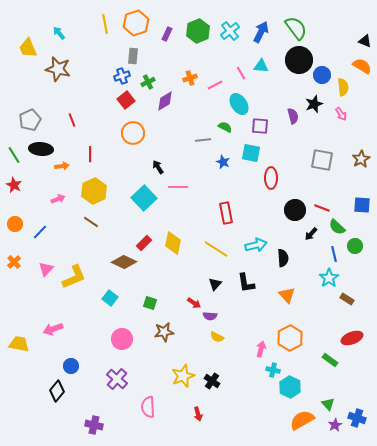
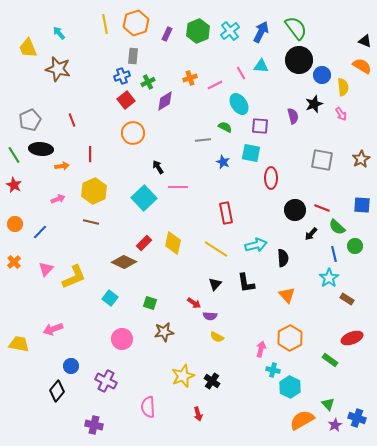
brown line at (91, 222): rotated 21 degrees counterclockwise
purple cross at (117, 379): moved 11 px left, 2 px down; rotated 15 degrees counterclockwise
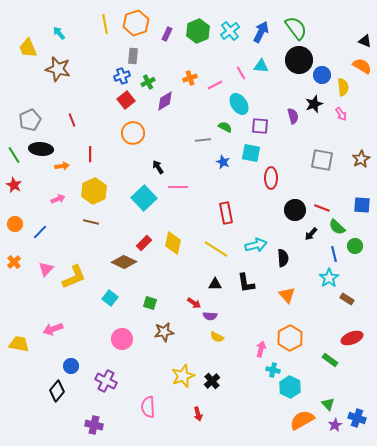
black triangle at (215, 284): rotated 48 degrees clockwise
black cross at (212, 381): rotated 14 degrees clockwise
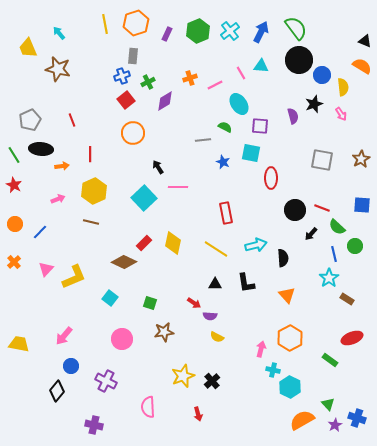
pink arrow at (53, 329): moved 11 px right, 7 px down; rotated 30 degrees counterclockwise
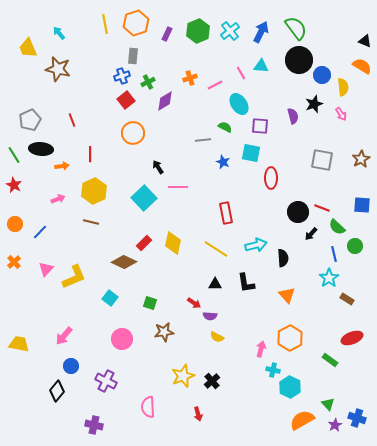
black circle at (295, 210): moved 3 px right, 2 px down
